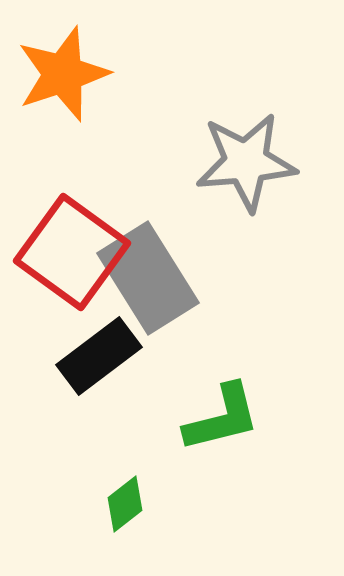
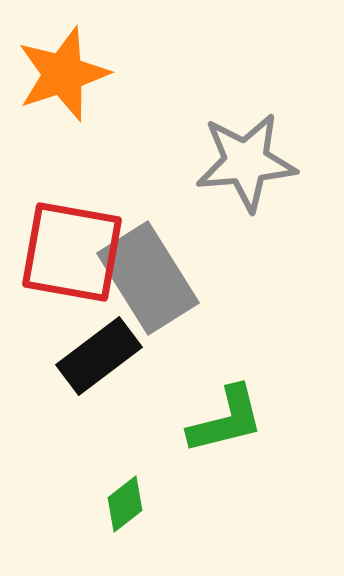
red square: rotated 26 degrees counterclockwise
green L-shape: moved 4 px right, 2 px down
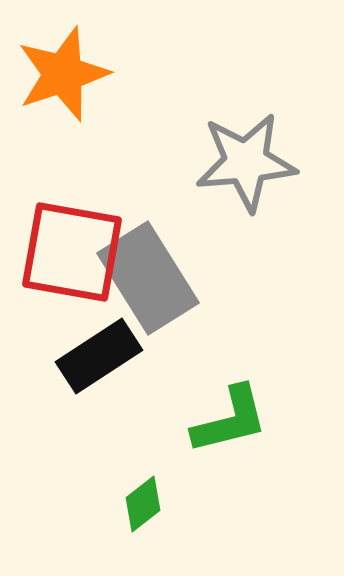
black rectangle: rotated 4 degrees clockwise
green L-shape: moved 4 px right
green diamond: moved 18 px right
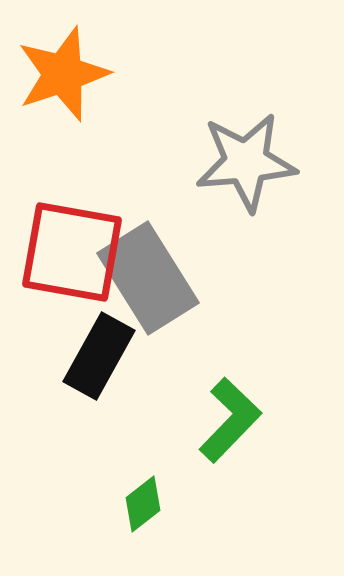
black rectangle: rotated 28 degrees counterclockwise
green L-shape: rotated 32 degrees counterclockwise
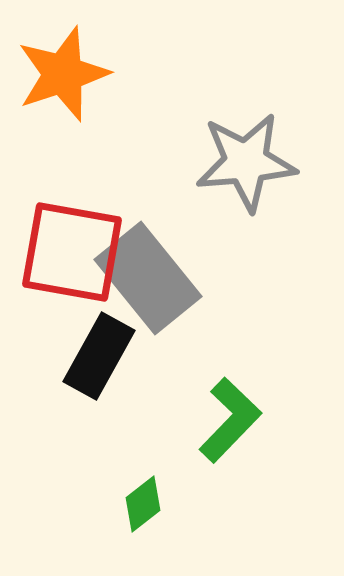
gray rectangle: rotated 7 degrees counterclockwise
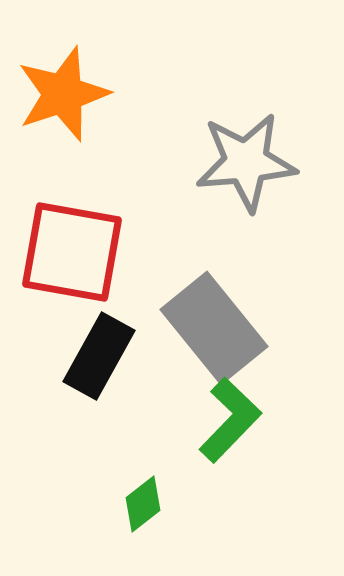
orange star: moved 20 px down
gray rectangle: moved 66 px right, 50 px down
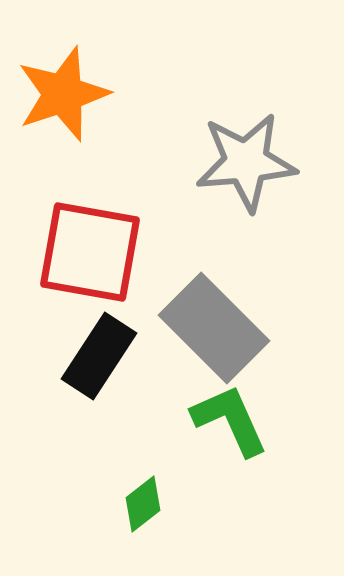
red square: moved 18 px right
gray rectangle: rotated 6 degrees counterclockwise
black rectangle: rotated 4 degrees clockwise
green L-shape: rotated 68 degrees counterclockwise
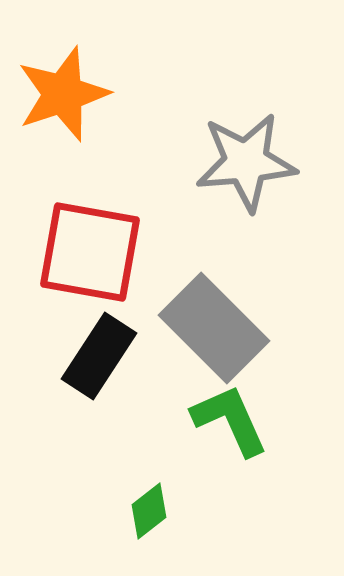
green diamond: moved 6 px right, 7 px down
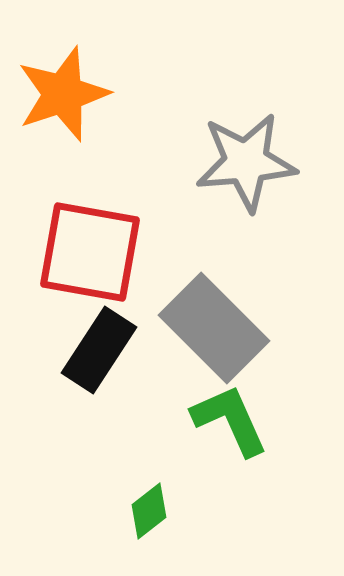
black rectangle: moved 6 px up
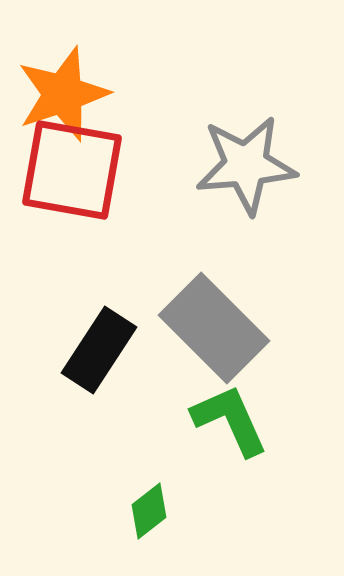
gray star: moved 3 px down
red square: moved 18 px left, 82 px up
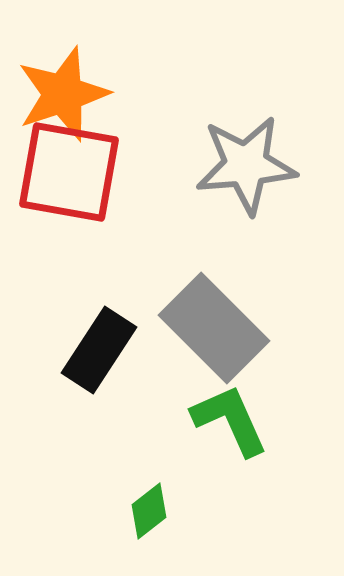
red square: moved 3 px left, 2 px down
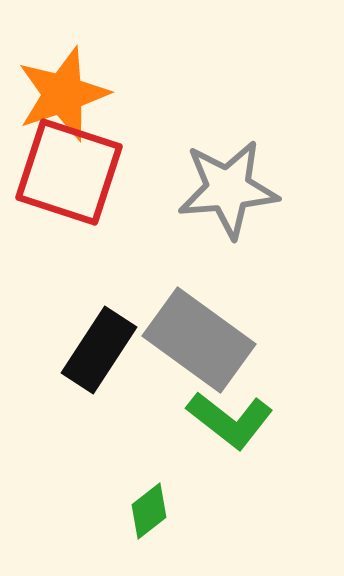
gray star: moved 18 px left, 24 px down
red square: rotated 8 degrees clockwise
gray rectangle: moved 15 px left, 12 px down; rotated 9 degrees counterclockwise
green L-shape: rotated 152 degrees clockwise
